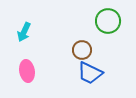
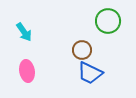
cyan arrow: rotated 60 degrees counterclockwise
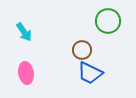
pink ellipse: moved 1 px left, 2 px down
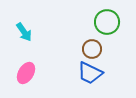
green circle: moved 1 px left, 1 px down
brown circle: moved 10 px right, 1 px up
pink ellipse: rotated 40 degrees clockwise
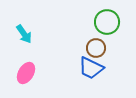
cyan arrow: moved 2 px down
brown circle: moved 4 px right, 1 px up
blue trapezoid: moved 1 px right, 5 px up
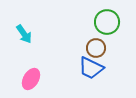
pink ellipse: moved 5 px right, 6 px down
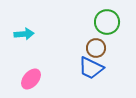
cyan arrow: rotated 60 degrees counterclockwise
pink ellipse: rotated 10 degrees clockwise
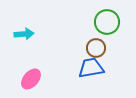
blue trapezoid: rotated 144 degrees clockwise
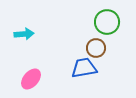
blue trapezoid: moved 7 px left
